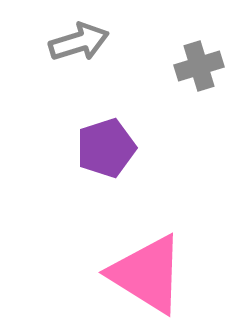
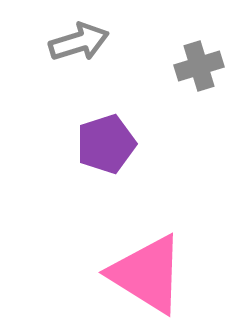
purple pentagon: moved 4 px up
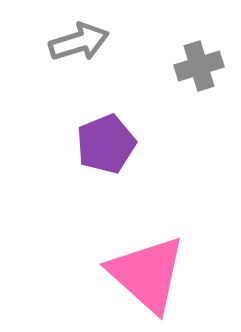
purple pentagon: rotated 4 degrees counterclockwise
pink triangle: rotated 10 degrees clockwise
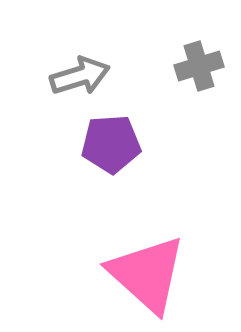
gray arrow: moved 1 px right, 34 px down
purple pentagon: moved 5 px right; rotated 18 degrees clockwise
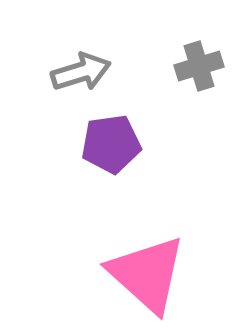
gray arrow: moved 1 px right, 4 px up
purple pentagon: rotated 4 degrees counterclockwise
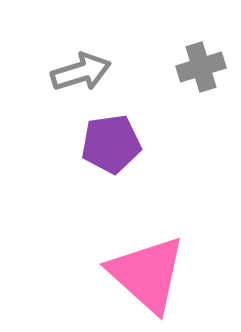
gray cross: moved 2 px right, 1 px down
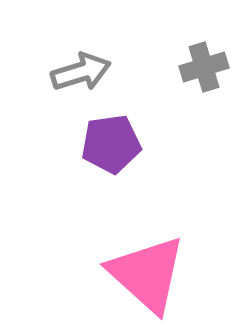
gray cross: moved 3 px right
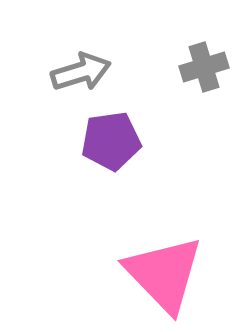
purple pentagon: moved 3 px up
pink triangle: moved 17 px right; rotated 4 degrees clockwise
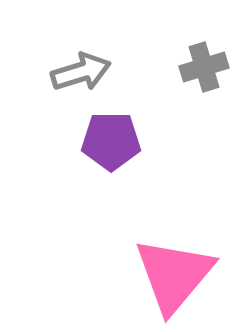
purple pentagon: rotated 8 degrees clockwise
pink triangle: moved 10 px right, 1 px down; rotated 24 degrees clockwise
